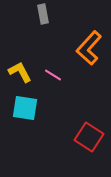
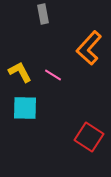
cyan square: rotated 8 degrees counterclockwise
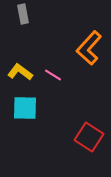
gray rectangle: moved 20 px left
yellow L-shape: rotated 25 degrees counterclockwise
